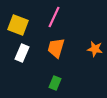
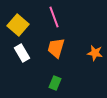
pink line: rotated 45 degrees counterclockwise
yellow square: rotated 20 degrees clockwise
orange star: moved 4 px down
white rectangle: rotated 54 degrees counterclockwise
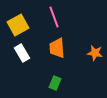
yellow square: rotated 20 degrees clockwise
orange trapezoid: moved 1 px right; rotated 20 degrees counterclockwise
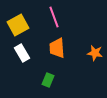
green rectangle: moved 7 px left, 3 px up
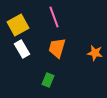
orange trapezoid: rotated 20 degrees clockwise
white rectangle: moved 4 px up
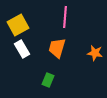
pink line: moved 11 px right; rotated 25 degrees clockwise
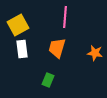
white rectangle: rotated 24 degrees clockwise
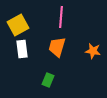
pink line: moved 4 px left
orange trapezoid: moved 1 px up
orange star: moved 2 px left, 2 px up
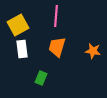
pink line: moved 5 px left, 1 px up
green rectangle: moved 7 px left, 2 px up
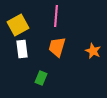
orange star: rotated 14 degrees clockwise
